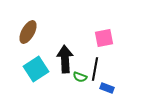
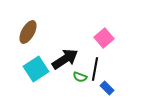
pink square: rotated 30 degrees counterclockwise
black arrow: rotated 60 degrees clockwise
blue rectangle: rotated 24 degrees clockwise
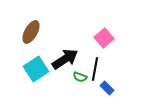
brown ellipse: moved 3 px right
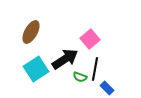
pink square: moved 14 px left, 1 px down
